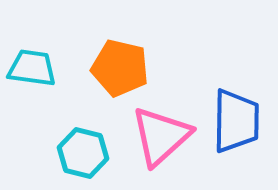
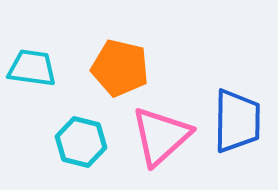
blue trapezoid: moved 1 px right
cyan hexagon: moved 2 px left, 11 px up
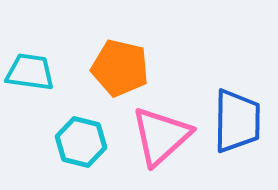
cyan trapezoid: moved 2 px left, 4 px down
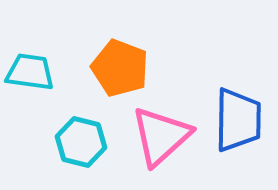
orange pentagon: rotated 8 degrees clockwise
blue trapezoid: moved 1 px right, 1 px up
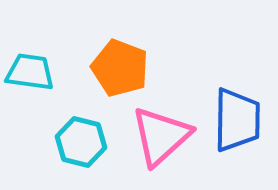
blue trapezoid: moved 1 px left
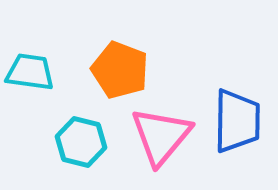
orange pentagon: moved 2 px down
blue trapezoid: moved 1 px down
pink triangle: rotated 8 degrees counterclockwise
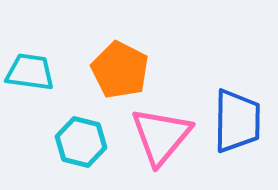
orange pentagon: rotated 6 degrees clockwise
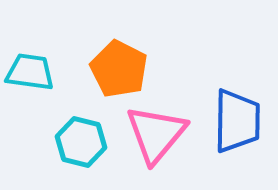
orange pentagon: moved 1 px left, 1 px up
pink triangle: moved 5 px left, 2 px up
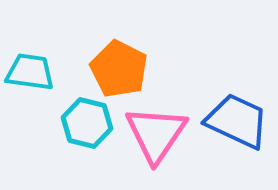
blue trapezoid: rotated 66 degrees counterclockwise
pink triangle: rotated 6 degrees counterclockwise
cyan hexagon: moved 6 px right, 19 px up
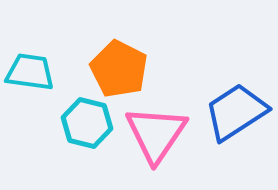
blue trapezoid: moved 1 px left, 9 px up; rotated 58 degrees counterclockwise
